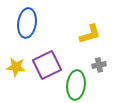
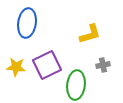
gray cross: moved 4 px right
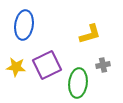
blue ellipse: moved 3 px left, 2 px down
green ellipse: moved 2 px right, 2 px up
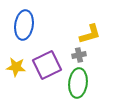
gray cross: moved 24 px left, 10 px up
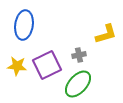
yellow L-shape: moved 16 px right
yellow star: moved 1 px right, 1 px up
green ellipse: moved 1 px down; rotated 36 degrees clockwise
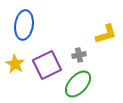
yellow star: moved 2 px left, 2 px up; rotated 24 degrees clockwise
